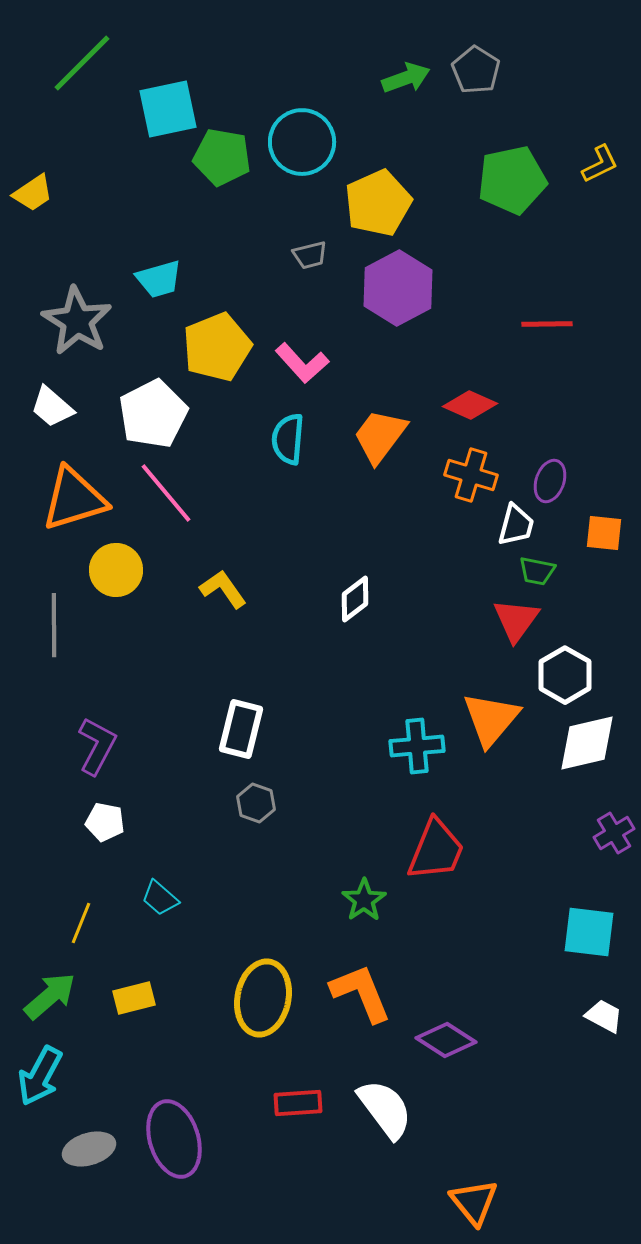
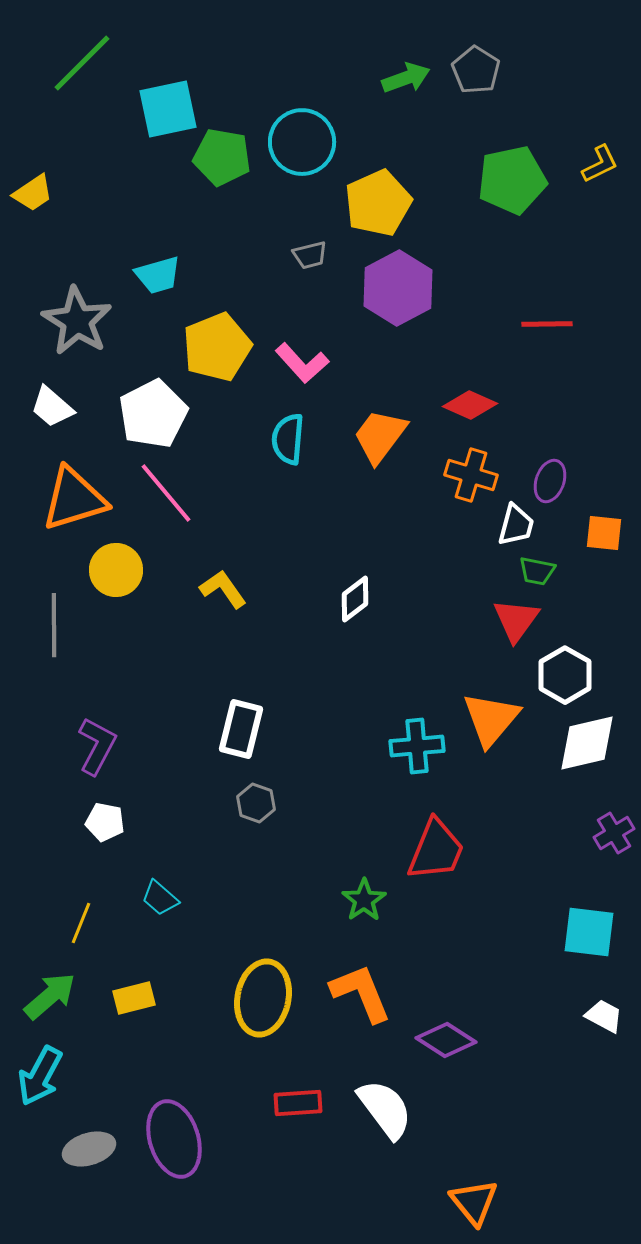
cyan trapezoid at (159, 279): moved 1 px left, 4 px up
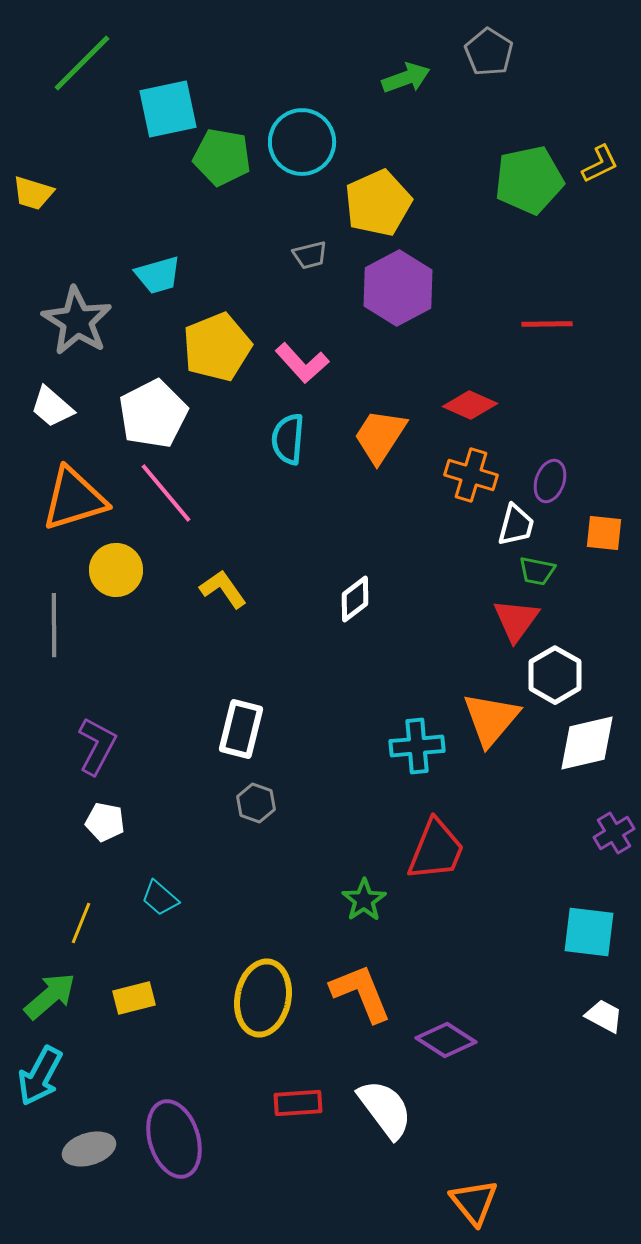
gray pentagon at (476, 70): moved 13 px right, 18 px up
green pentagon at (512, 180): moved 17 px right
yellow trapezoid at (33, 193): rotated 51 degrees clockwise
orange trapezoid at (380, 436): rotated 4 degrees counterclockwise
white hexagon at (565, 675): moved 10 px left
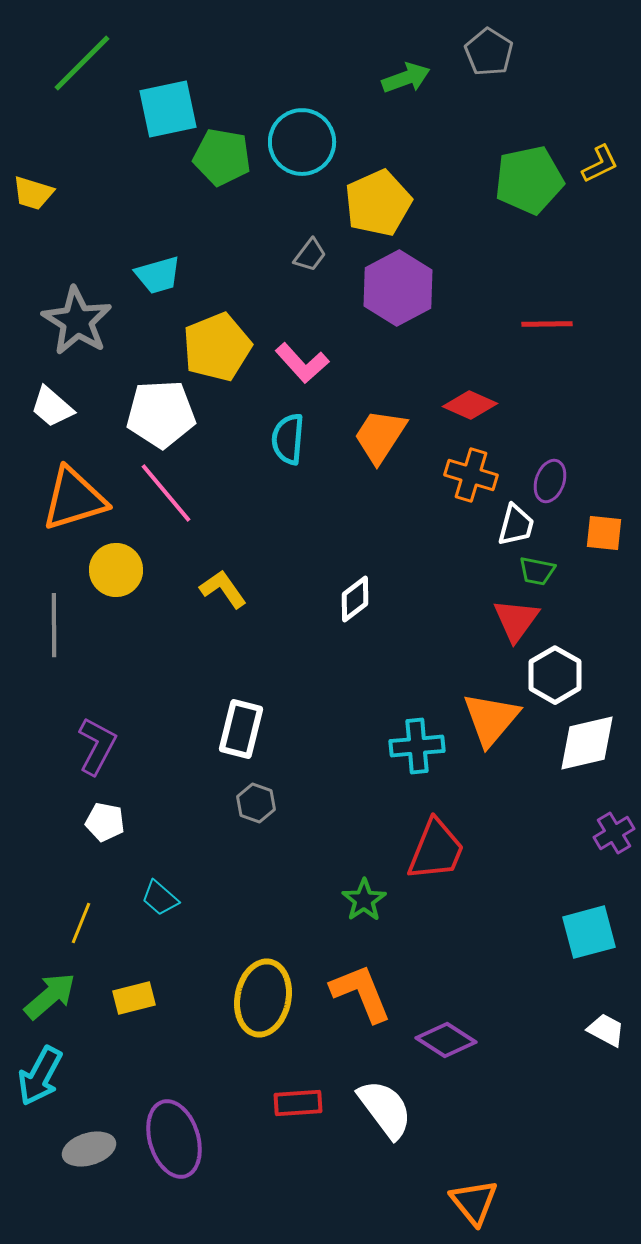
gray trapezoid at (310, 255): rotated 39 degrees counterclockwise
white pentagon at (153, 414): moved 8 px right; rotated 24 degrees clockwise
cyan square at (589, 932): rotated 22 degrees counterclockwise
white trapezoid at (604, 1016): moved 2 px right, 14 px down
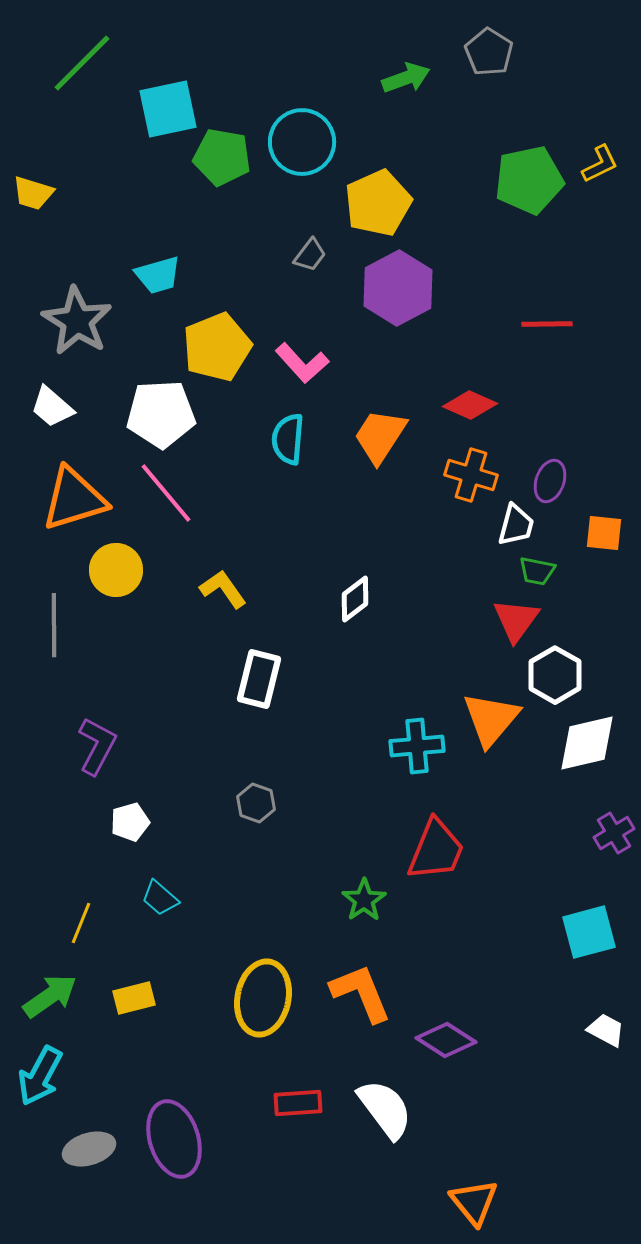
white rectangle at (241, 729): moved 18 px right, 50 px up
white pentagon at (105, 822): moved 25 px right; rotated 27 degrees counterclockwise
green arrow at (50, 996): rotated 6 degrees clockwise
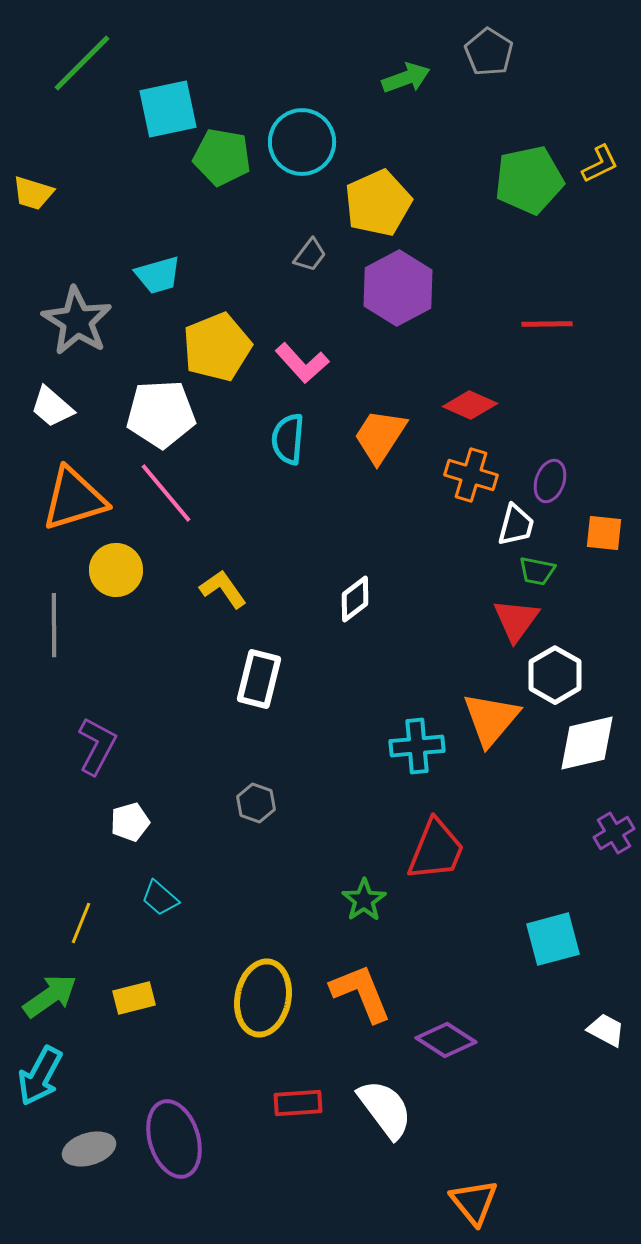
cyan square at (589, 932): moved 36 px left, 7 px down
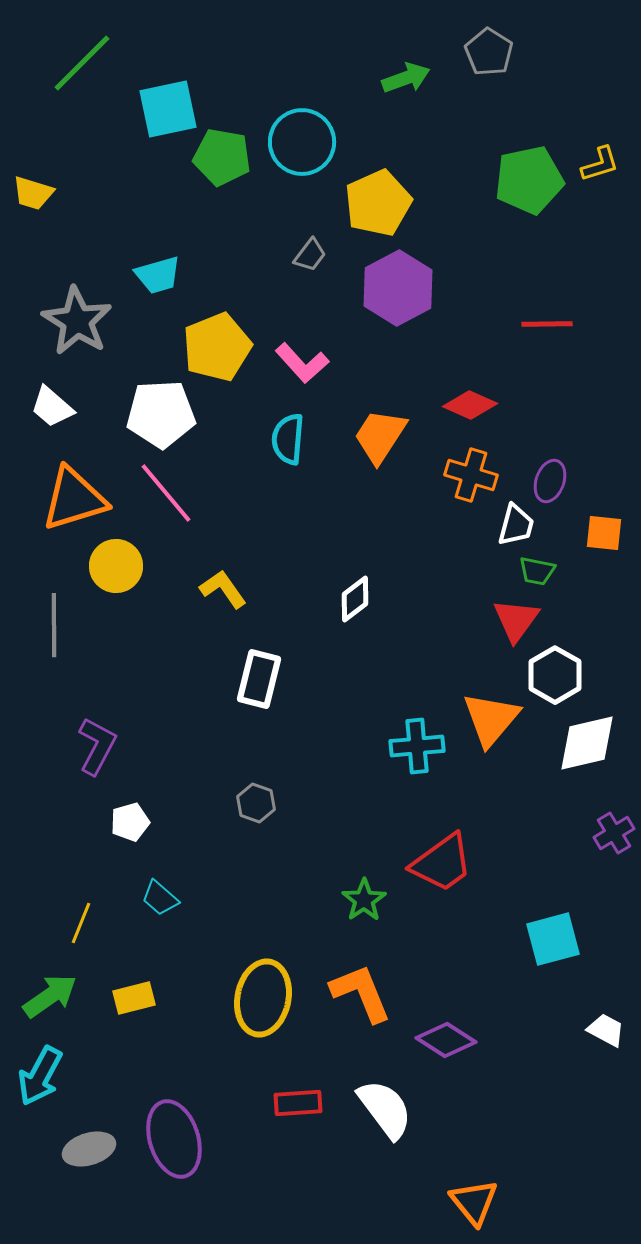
yellow L-shape at (600, 164): rotated 9 degrees clockwise
yellow circle at (116, 570): moved 4 px up
red trapezoid at (436, 850): moved 6 px right, 13 px down; rotated 32 degrees clockwise
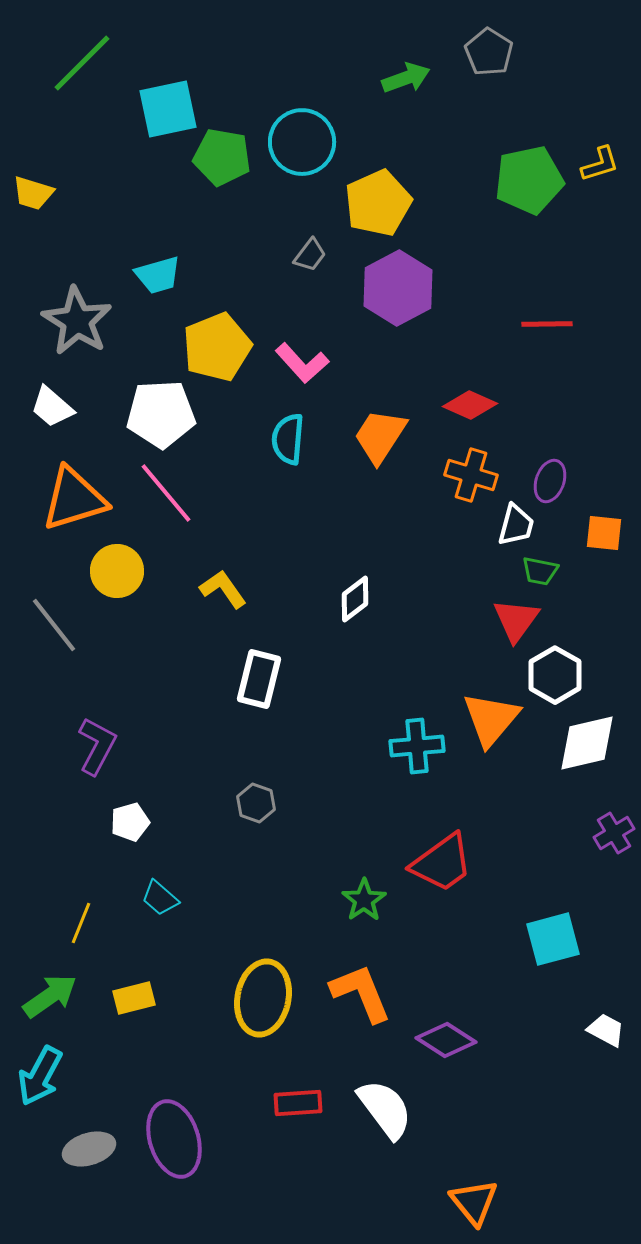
yellow circle at (116, 566): moved 1 px right, 5 px down
green trapezoid at (537, 571): moved 3 px right
gray line at (54, 625): rotated 38 degrees counterclockwise
